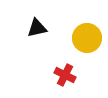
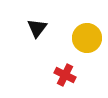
black triangle: rotated 40 degrees counterclockwise
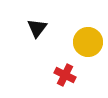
yellow circle: moved 1 px right, 4 px down
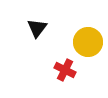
red cross: moved 5 px up
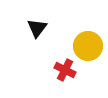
yellow circle: moved 4 px down
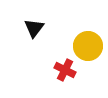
black triangle: moved 3 px left
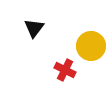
yellow circle: moved 3 px right
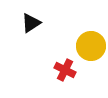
black triangle: moved 3 px left, 5 px up; rotated 20 degrees clockwise
